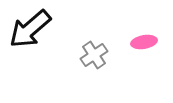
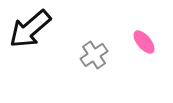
pink ellipse: rotated 60 degrees clockwise
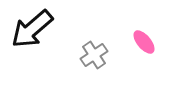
black arrow: moved 2 px right
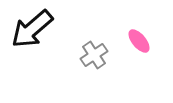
pink ellipse: moved 5 px left, 1 px up
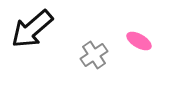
pink ellipse: rotated 20 degrees counterclockwise
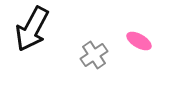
black arrow: rotated 21 degrees counterclockwise
